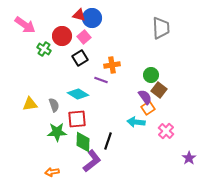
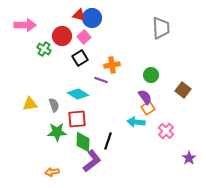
pink arrow: rotated 35 degrees counterclockwise
brown square: moved 24 px right
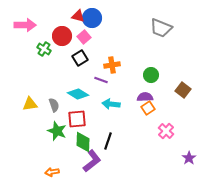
red triangle: moved 1 px left, 1 px down
gray trapezoid: rotated 115 degrees clockwise
purple semicircle: rotated 56 degrees counterclockwise
cyan arrow: moved 25 px left, 18 px up
green star: moved 1 px up; rotated 24 degrees clockwise
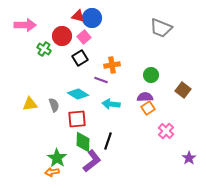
green star: moved 27 px down; rotated 12 degrees clockwise
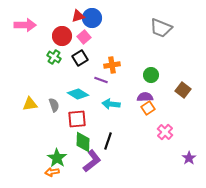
red triangle: rotated 32 degrees counterclockwise
green cross: moved 10 px right, 8 px down
pink cross: moved 1 px left, 1 px down
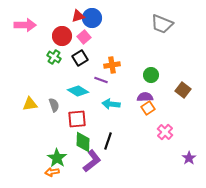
gray trapezoid: moved 1 px right, 4 px up
cyan diamond: moved 3 px up
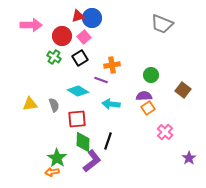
pink arrow: moved 6 px right
purple semicircle: moved 1 px left, 1 px up
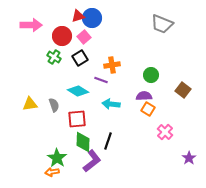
orange square: moved 1 px down; rotated 24 degrees counterclockwise
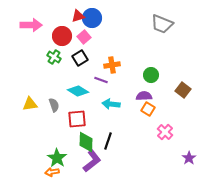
green diamond: moved 3 px right
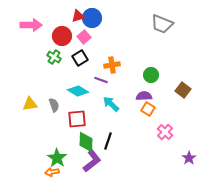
cyan arrow: rotated 36 degrees clockwise
